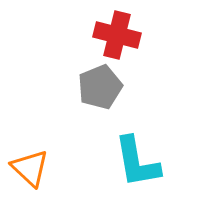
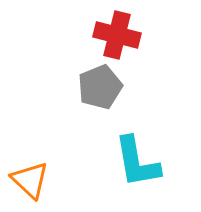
orange triangle: moved 12 px down
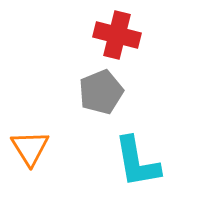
gray pentagon: moved 1 px right, 5 px down
orange triangle: moved 32 px up; rotated 15 degrees clockwise
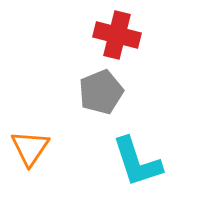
orange triangle: rotated 6 degrees clockwise
cyan L-shape: rotated 8 degrees counterclockwise
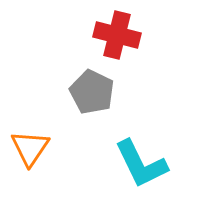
gray pentagon: moved 9 px left; rotated 24 degrees counterclockwise
cyan L-shape: moved 4 px right, 2 px down; rotated 8 degrees counterclockwise
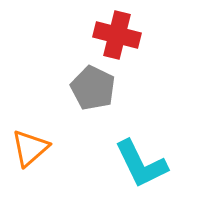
gray pentagon: moved 1 px right, 4 px up
orange triangle: rotated 15 degrees clockwise
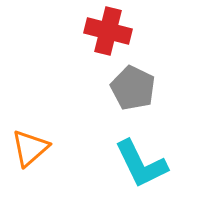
red cross: moved 9 px left, 4 px up
gray pentagon: moved 40 px right
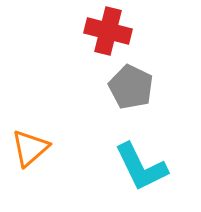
gray pentagon: moved 2 px left, 1 px up
cyan L-shape: moved 3 px down
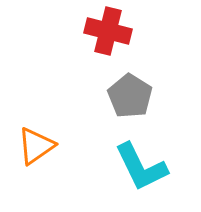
gray pentagon: moved 1 px left, 9 px down; rotated 6 degrees clockwise
orange triangle: moved 6 px right, 2 px up; rotated 6 degrees clockwise
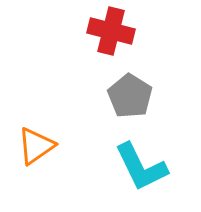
red cross: moved 3 px right
